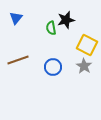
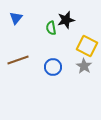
yellow square: moved 1 px down
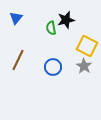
brown line: rotated 45 degrees counterclockwise
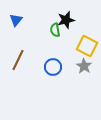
blue triangle: moved 2 px down
green semicircle: moved 4 px right, 2 px down
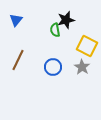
gray star: moved 2 px left, 1 px down
